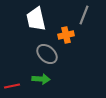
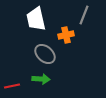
gray ellipse: moved 2 px left
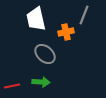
orange cross: moved 3 px up
green arrow: moved 3 px down
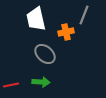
red line: moved 1 px left, 1 px up
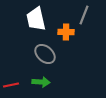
orange cross: rotated 14 degrees clockwise
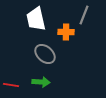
red line: rotated 21 degrees clockwise
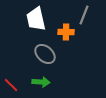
red line: rotated 35 degrees clockwise
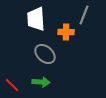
white trapezoid: rotated 10 degrees clockwise
red line: moved 1 px right
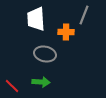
gray ellipse: rotated 30 degrees counterclockwise
red line: moved 1 px down
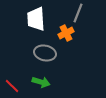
gray line: moved 6 px left, 2 px up
orange cross: moved 1 px down; rotated 28 degrees counterclockwise
gray ellipse: moved 1 px up
green arrow: rotated 12 degrees clockwise
